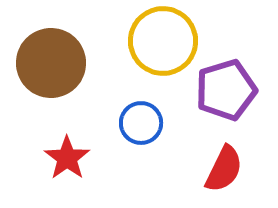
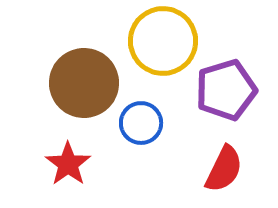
brown circle: moved 33 px right, 20 px down
red star: moved 1 px right, 6 px down
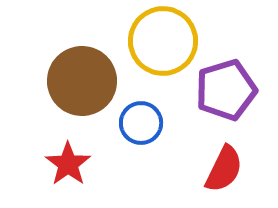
brown circle: moved 2 px left, 2 px up
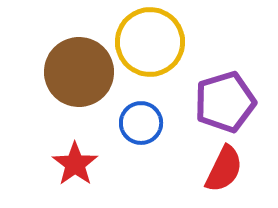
yellow circle: moved 13 px left, 1 px down
brown circle: moved 3 px left, 9 px up
purple pentagon: moved 1 px left, 12 px down
red star: moved 7 px right
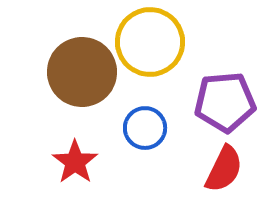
brown circle: moved 3 px right
purple pentagon: rotated 12 degrees clockwise
blue circle: moved 4 px right, 5 px down
red star: moved 2 px up
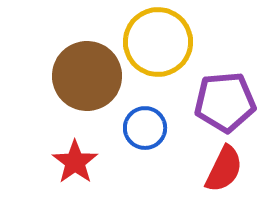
yellow circle: moved 8 px right
brown circle: moved 5 px right, 4 px down
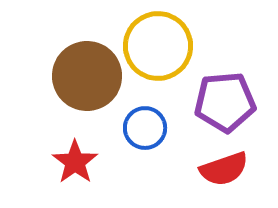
yellow circle: moved 4 px down
red semicircle: rotated 45 degrees clockwise
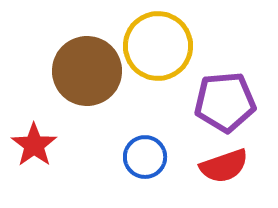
brown circle: moved 5 px up
blue circle: moved 29 px down
red star: moved 41 px left, 17 px up
red semicircle: moved 3 px up
